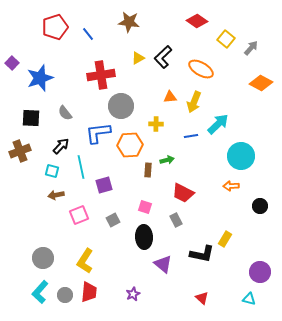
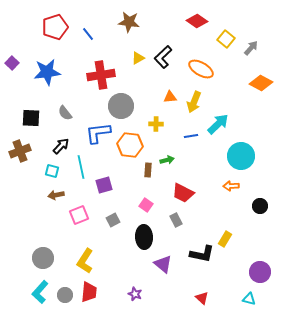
blue star at (40, 78): moved 7 px right, 6 px up; rotated 12 degrees clockwise
orange hexagon at (130, 145): rotated 10 degrees clockwise
pink square at (145, 207): moved 1 px right, 2 px up; rotated 16 degrees clockwise
purple star at (133, 294): moved 2 px right; rotated 24 degrees counterclockwise
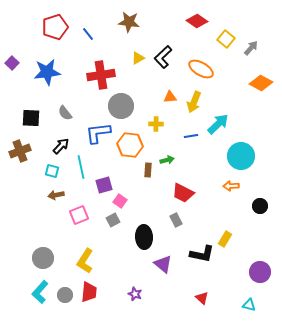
pink square at (146, 205): moved 26 px left, 4 px up
cyan triangle at (249, 299): moved 6 px down
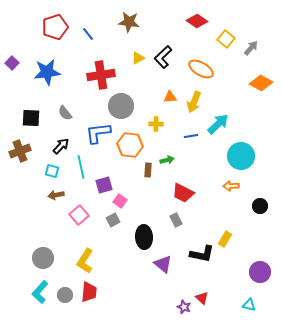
pink square at (79, 215): rotated 18 degrees counterclockwise
purple star at (135, 294): moved 49 px right, 13 px down
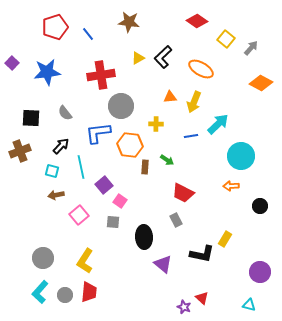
green arrow at (167, 160): rotated 48 degrees clockwise
brown rectangle at (148, 170): moved 3 px left, 3 px up
purple square at (104, 185): rotated 24 degrees counterclockwise
gray square at (113, 220): moved 2 px down; rotated 32 degrees clockwise
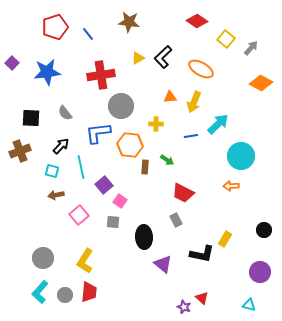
black circle at (260, 206): moved 4 px right, 24 px down
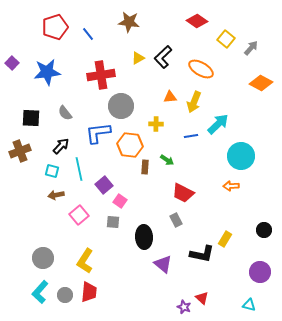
cyan line at (81, 167): moved 2 px left, 2 px down
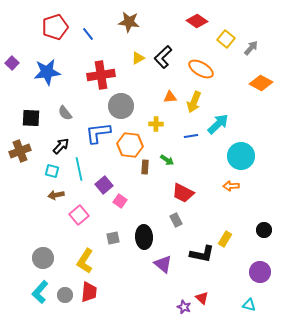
gray square at (113, 222): moved 16 px down; rotated 16 degrees counterclockwise
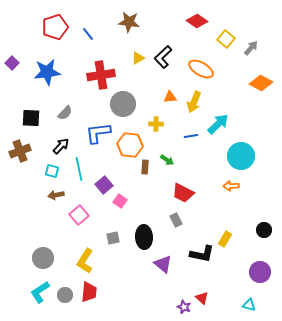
gray circle at (121, 106): moved 2 px right, 2 px up
gray semicircle at (65, 113): rotated 98 degrees counterclockwise
cyan L-shape at (40, 292): rotated 15 degrees clockwise
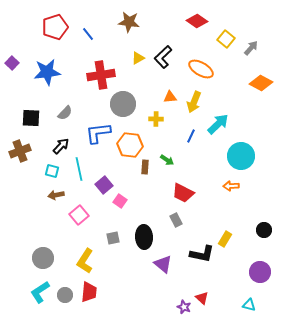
yellow cross at (156, 124): moved 5 px up
blue line at (191, 136): rotated 56 degrees counterclockwise
